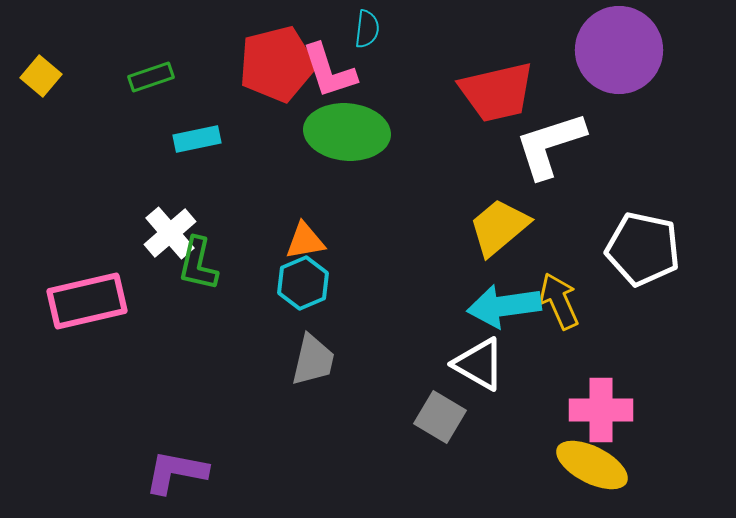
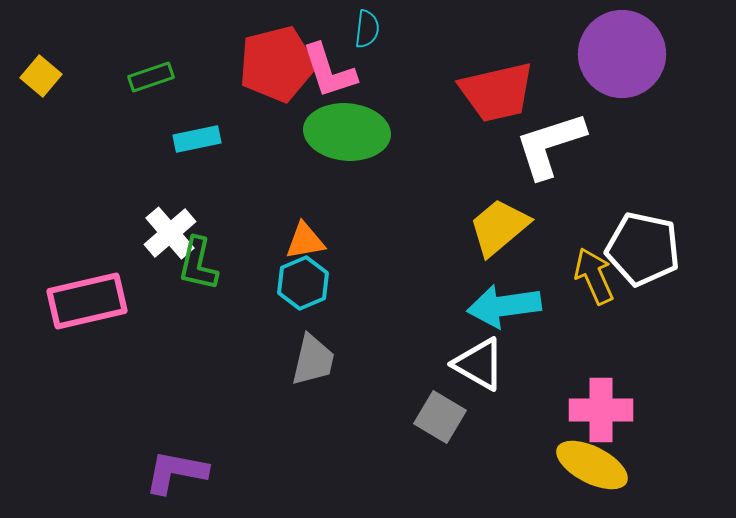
purple circle: moved 3 px right, 4 px down
yellow arrow: moved 35 px right, 25 px up
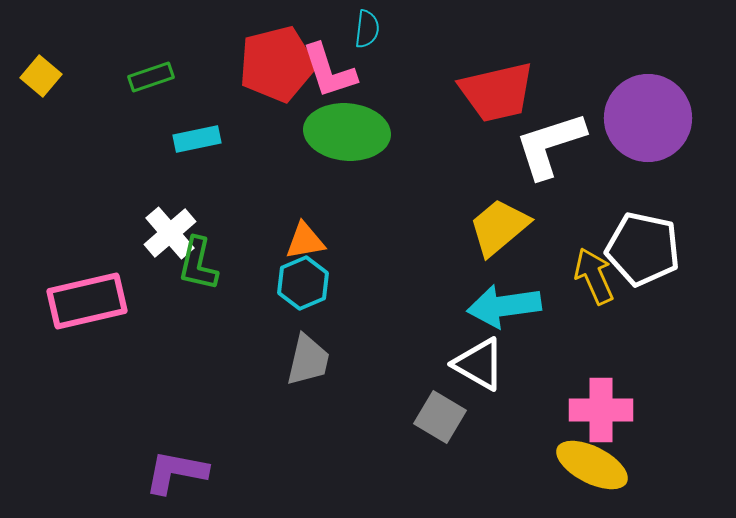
purple circle: moved 26 px right, 64 px down
gray trapezoid: moved 5 px left
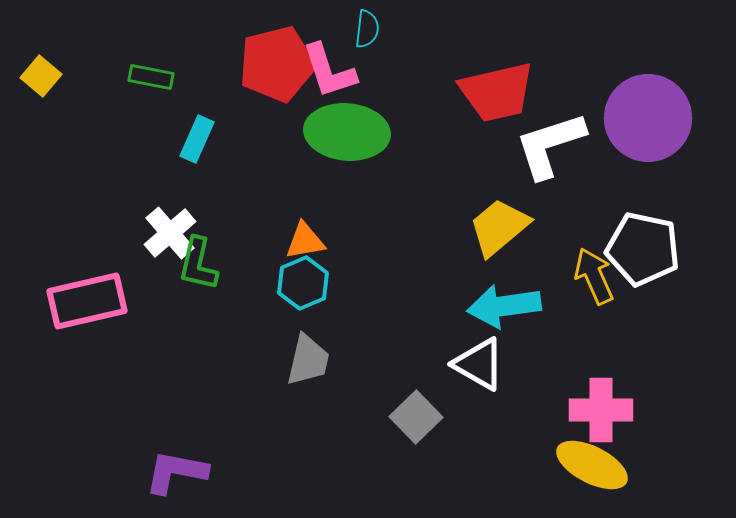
green rectangle: rotated 30 degrees clockwise
cyan rectangle: rotated 54 degrees counterclockwise
gray square: moved 24 px left; rotated 15 degrees clockwise
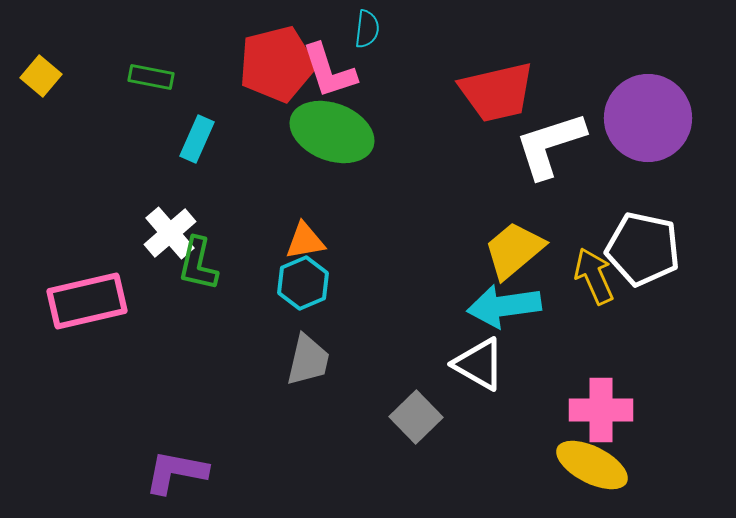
green ellipse: moved 15 px left; rotated 16 degrees clockwise
yellow trapezoid: moved 15 px right, 23 px down
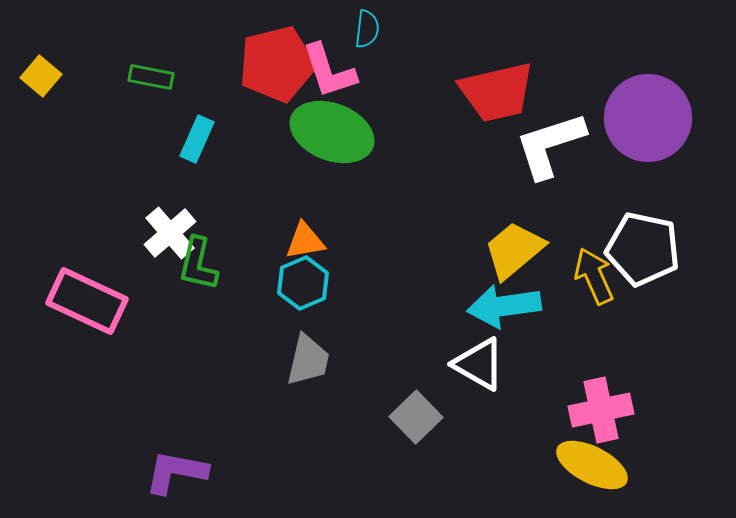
pink rectangle: rotated 38 degrees clockwise
pink cross: rotated 12 degrees counterclockwise
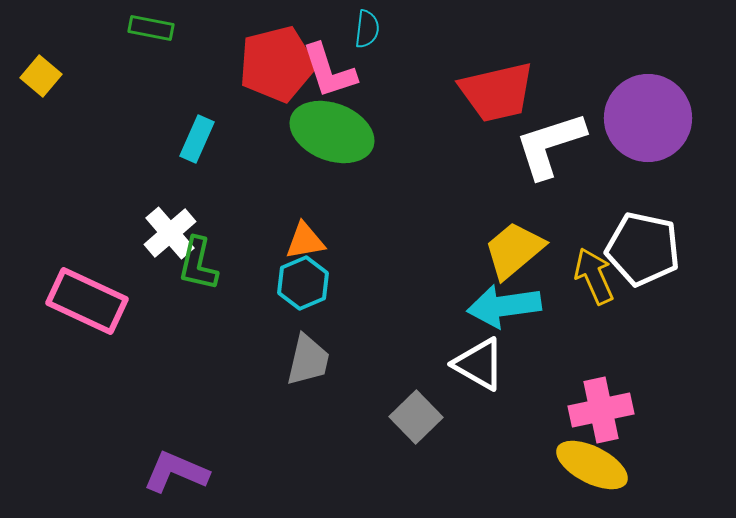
green rectangle: moved 49 px up
purple L-shape: rotated 12 degrees clockwise
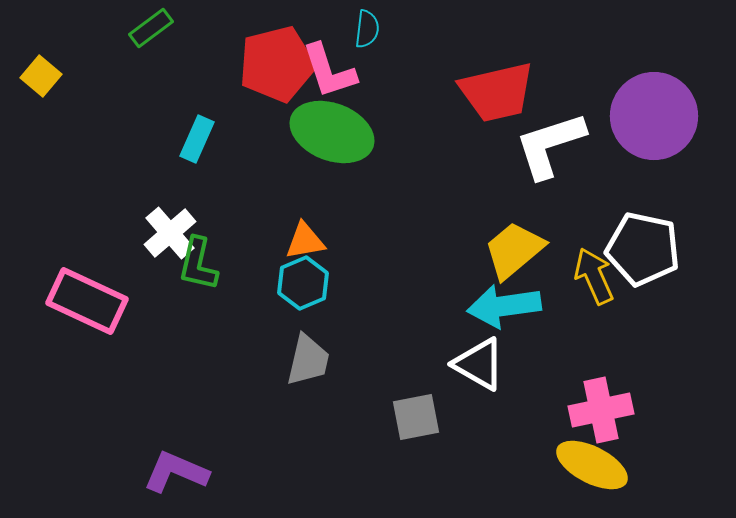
green rectangle: rotated 48 degrees counterclockwise
purple circle: moved 6 px right, 2 px up
gray square: rotated 33 degrees clockwise
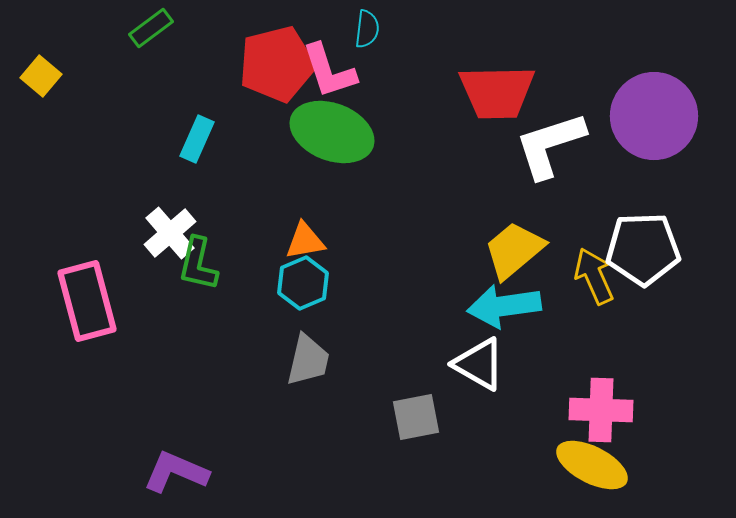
red trapezoid: rotated 12 degrees clockwise
white pentagon: rotated 14 degrees counterclockwise
pink rectangle: rotated 50 degrees clockwise
pink cross: rotated 14 degrees clockwise
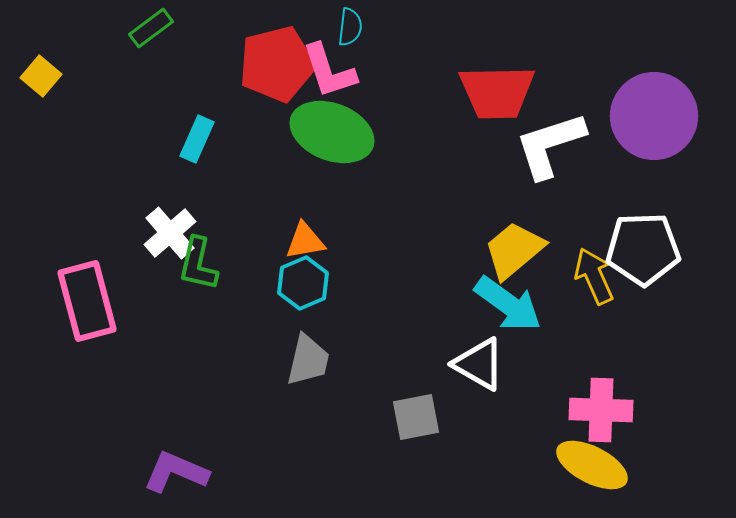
cyan semicircle: moved 17 px left, 2 px up
cyan arrow: moved 4 px right, 2 px up; rotated 136 degrees counterclockwise
